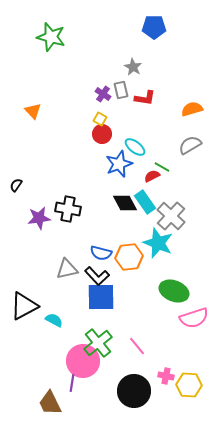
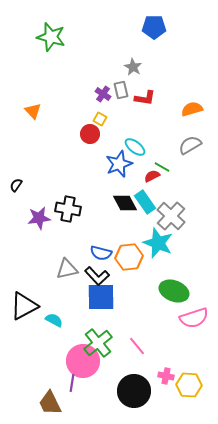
red circle: moved 12 px left
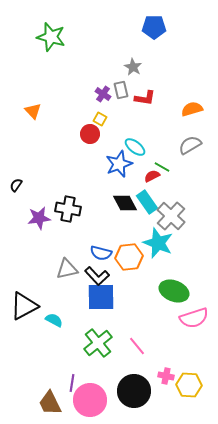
cyan rectangle: moved 2 px right
pink circle: moved 7 px right, 39 px down
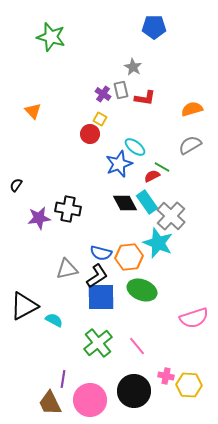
black L-shape: rotated 80 degrees counterclockwise
green ellipse: moved 32 px left, 1 px up
purple line: moved 9 px left, 4 px up
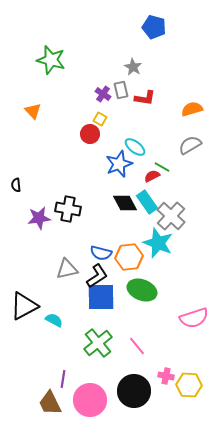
blue pentagon: rotated 15 degrees clockwise
green star: moved 23 px down
black semicircle: rotated 40 degrees counterclockwise
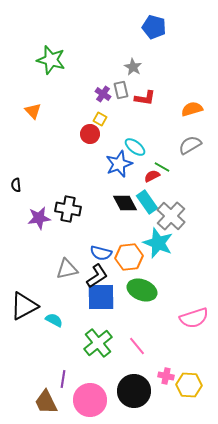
brown trapezoid: moved 4 px left, 1 px up
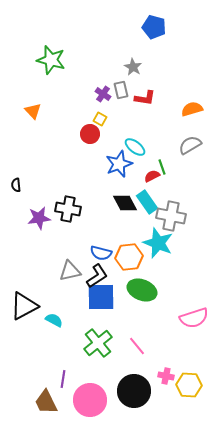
green line: rotated 42 degrees clockwise
gray cross: rotated 32 degrees counterclockwise
gray triangle: moved 3 px right, 2 px down
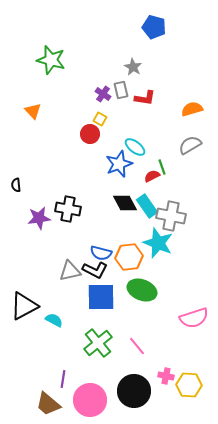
cyan rectangle: moved 4 px down
black L-shape: moved 2 px left, 6 px up; rotated 60 degrees clockwise
brown trapezoid: moved 2 px right, 2 px down; rotated 24 degrees counterclockwise
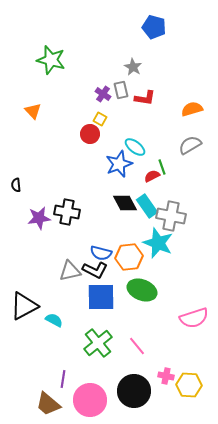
black cross: moved 1 px left, 3 px down
